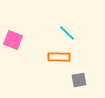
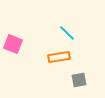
pink square: moved 4 px down
orange rectangle: rotated 10 degrees counterclockwise
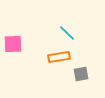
pink square: rotated 24 degrees counterclockwise
gray square: moved 2 px right, 6 px up
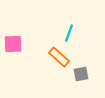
cyan line: moved 2 px right; rotated 66 degrees clockwise
orange rectangle: rotated 50 degrees clockwise
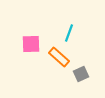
pink square: moved 18 px right
gray square: rotated 14 degrees counterclockwise
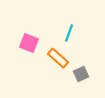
pink square: moved 2 px left, 1 px up; rotated 24 degrees clockwise
orange rectangle: moved 1 px left, 1 px down
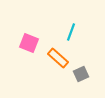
cyan line: moved 2 px right, 1 px up
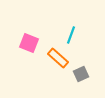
cyan line: moved 3 px down
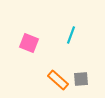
orange rectangle: moved 22 px down
gray square: moved 5 px down; rotated 21 degrees clockwise
